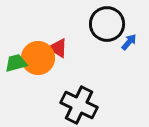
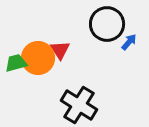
red triangle: moved 2 px right, 2 px down; rotated 25 degrees clockwise
black cross: rotated 6 degrees clockwise
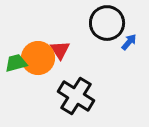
black circle: moved 1 px up
black cross: moved 3 px left, 9 px up
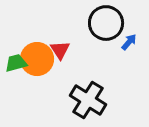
black circle: moved 1 px left
orange circle: moved 1 px left, 1 px down
black cross: moved 12 px right, 4 px down
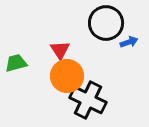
blue arrow: rotated 30 degrees clockwise
orange circle: moved 30 px right, 17 px down
black cross: rotated 6 degrees counterclockwise
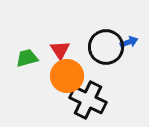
black circle: moved 24 px down
green trapezoid: moved 11 px right, 5 px up
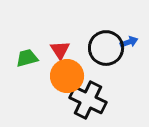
black circle: moved 1 px down
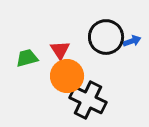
blue arrow: moved 3 px right, 1 px up
black circle: moved 11 px up
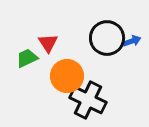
black circle: moved 1 px right, 1 px down
red triangle: moved 12 px left, 7 px up
green trapezoid: rotated 10 degrees counterclockwise
